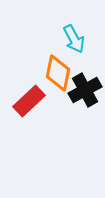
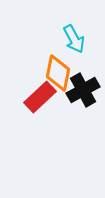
black cross: moved 2 px left
red rectangle: moved 11 px right, 4 px up
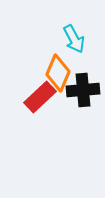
orange diamond: rotated 12 degrees clockwise
black cross: rotated 24 degrees clockwise
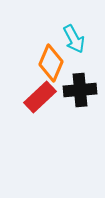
orange diamond: moved 7 px left, 10 px up
black cross: moved 3 px left
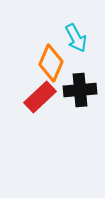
cyan arrow: moved 2 px right, 1 px up
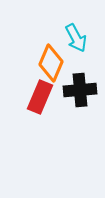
red rectangle: rotated 24 degrees counterclockwise
